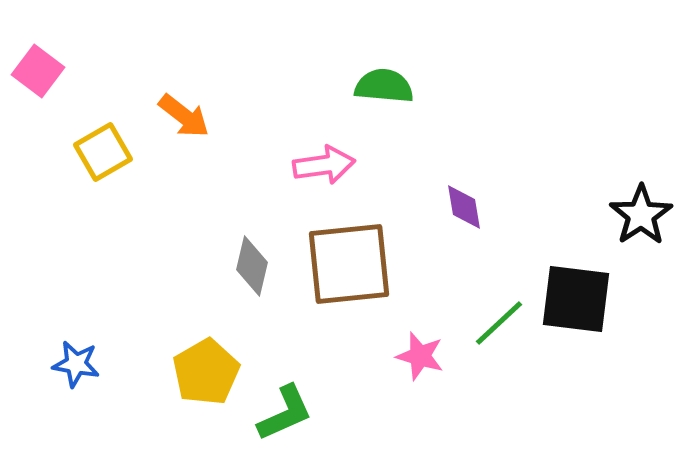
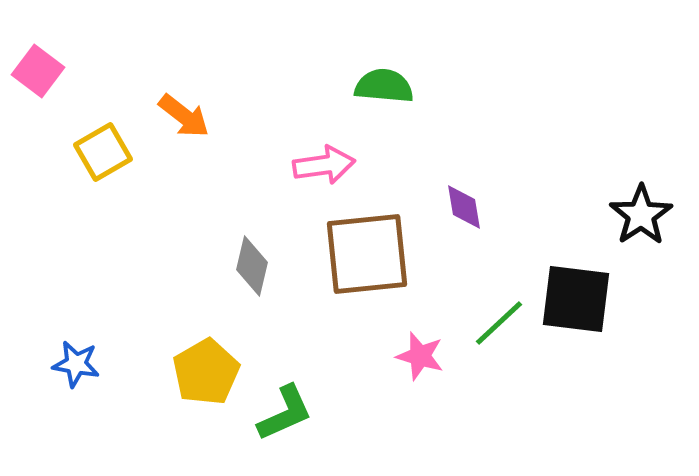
brown square: moved 18 px right, 10 px up
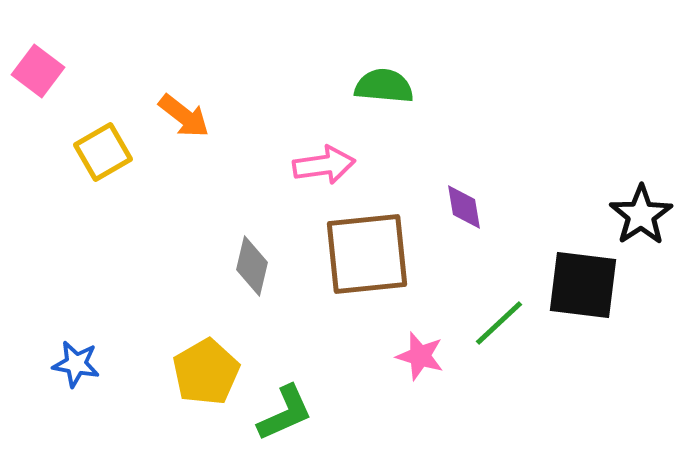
black square: moved 7 px right, 14 px up
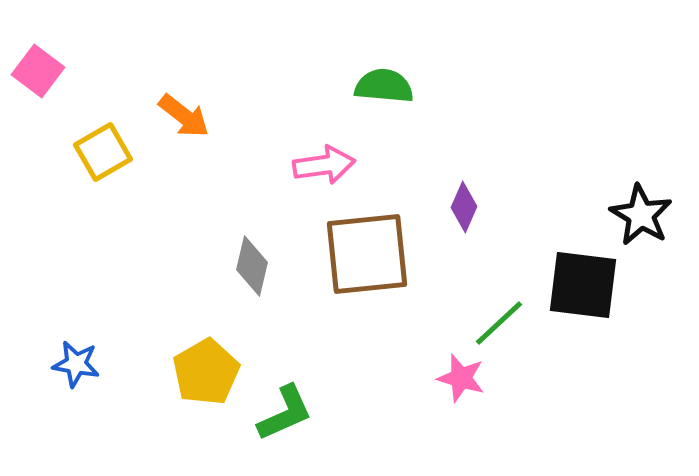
purple diamond: rotated 33 degrees clockwise
black star: rotated 8 degrees counterclockwise
pink star: moved 41 px right, 22 px down
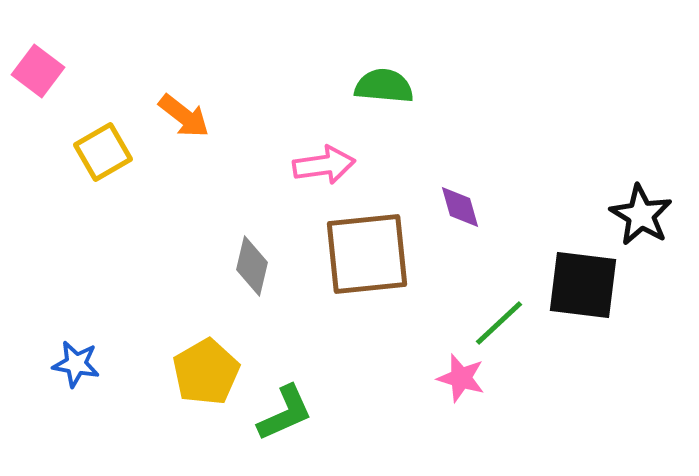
purple diamond: moved 4 px left; rotated 39 degrees counterclockwise
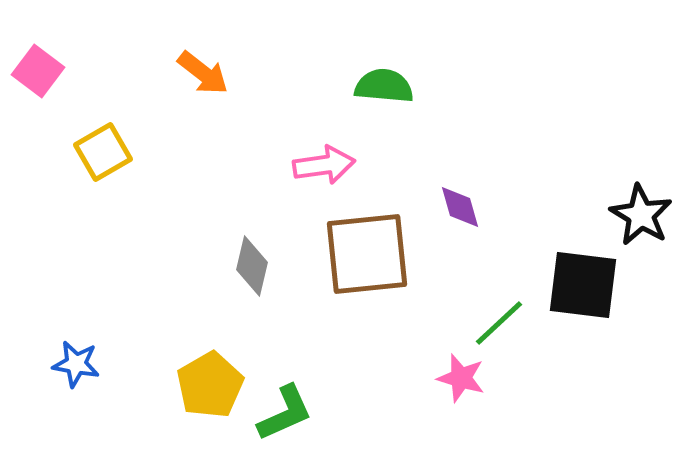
orange arrow: moved 19 px right, 43 px up
yellow pentagon: moved 4 px right, 13 px down
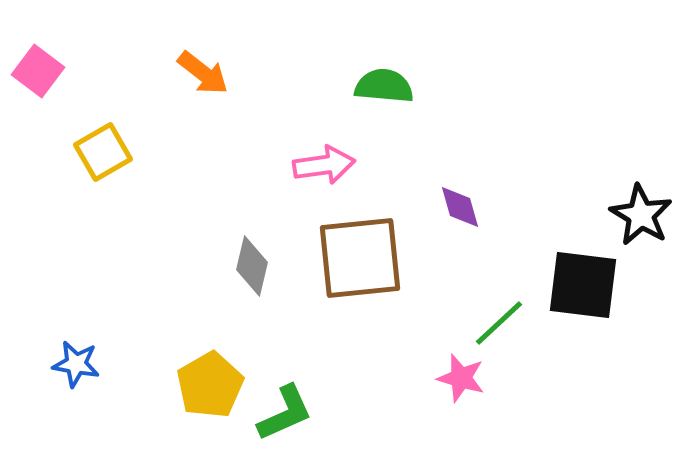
brown square: moved 7 px left, 4 px down
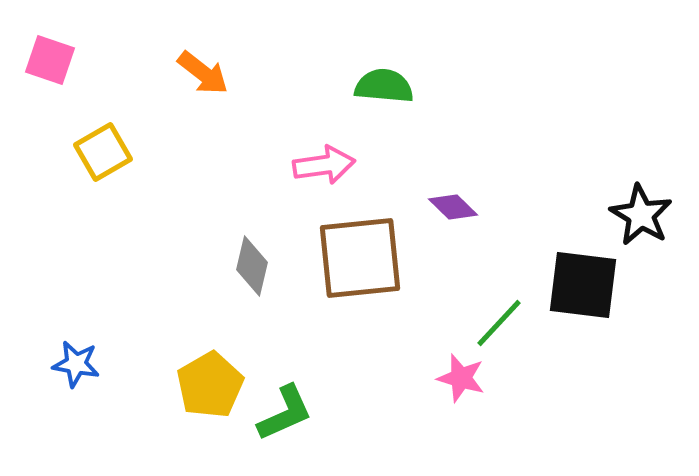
pink square: moved 12 px right, 11 px up; rotated 18 degrees counterclockwise
purple diamond: moved 7 px left; rotated 30 degrees counterclockwise
green line: rotated 4 degrees counterclockwise
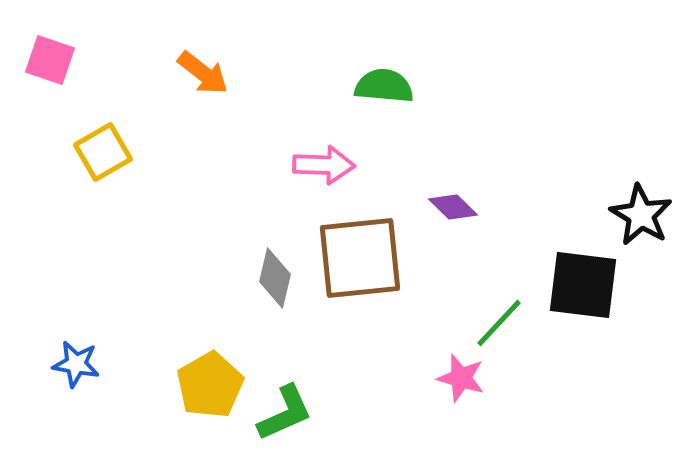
pink arrow: rotated 10 degrees clockwise
gray diamond: moved 23 px right, 12 px down
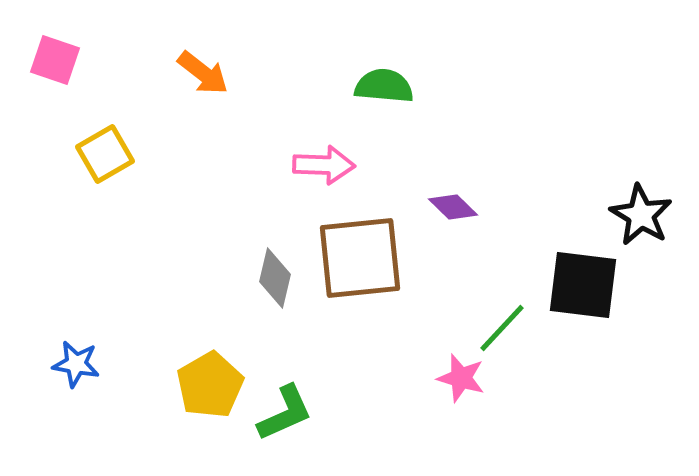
pink square: moved 5 px right
yellow square: moved 2 px right, 2 px down
green line: moved 3 px right, 5 px down
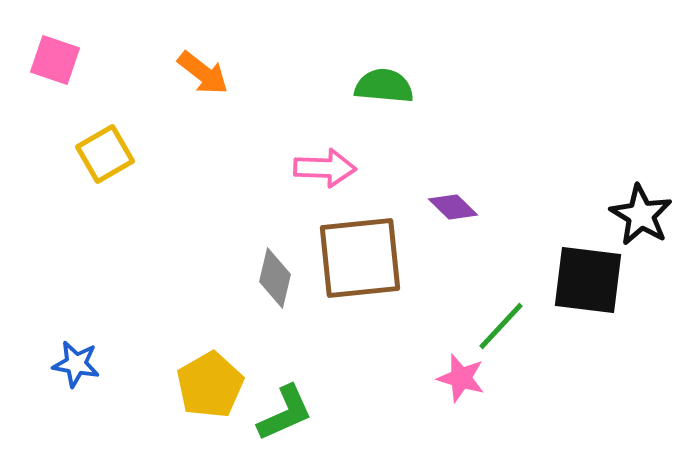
pink arrow: moved 1 px right, 3 px down
black square: moved 5 px right, 5 px up
green line: moved 1 px left, 2 px up
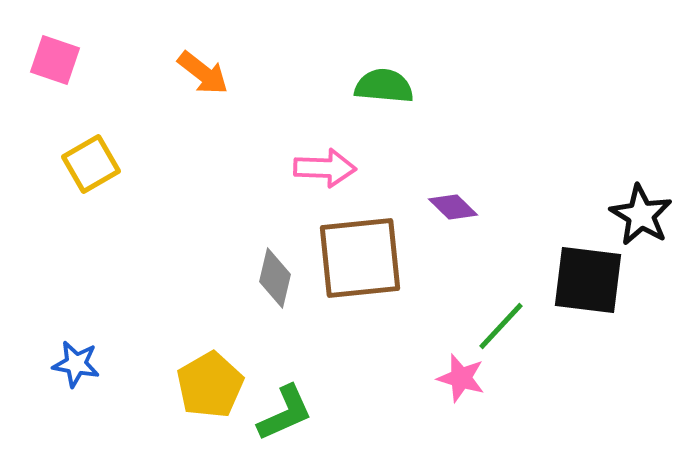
yellow square: moved 14 px left, 10 px down
